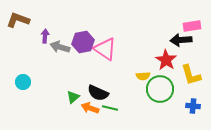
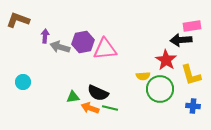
pink triangle: rotated 40 degrees counterclockwise
green triangle: rotated 32 degrees clockwise
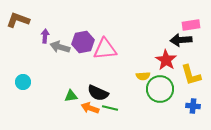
pink rectangle: moved 1 px left, 1 px up
green triangle: moved 2 px left, 1 px up
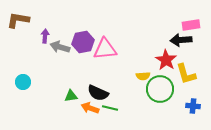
brown L-shape: rotated 10 degrees counterclockwise
yellow L-shape: moved 5 px left, 1 px up
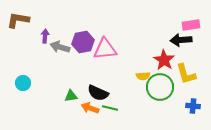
red star: moved 2 px left
cyan circle: moved 1 px down
green circle: moved 2 px up
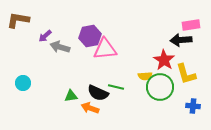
purple arrow: rotated 136 degrees counterclockwise
purple hexagon: moved 7 px right, 6 px up
yellow semicircle: moved 2 px right
green line: moved 6 px right, 21 px up
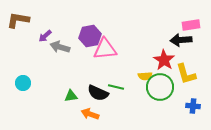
orange arrow: moved 6 px down
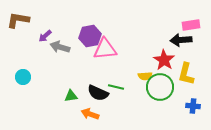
yellow L-shape: rotated 30 degrees clockwise
cyan circle: moved 6 px up
